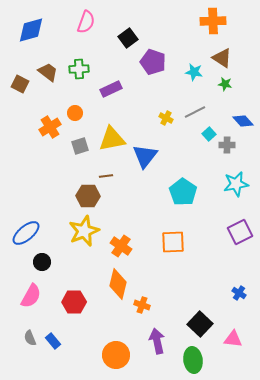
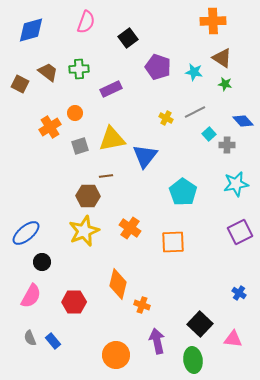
purple pentagon at (153, 62): moved 5 px right, 5 px down
orange cross at (121, 246): moved 9 px right, 18 px up
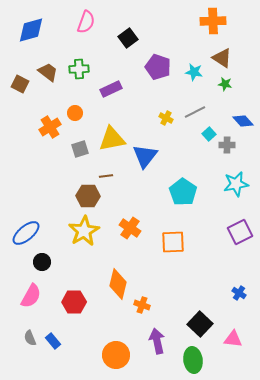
gray square at (80, 146): moved 3 px down
yellow star at (84, 231): rotated 8 degrees counterclockwise
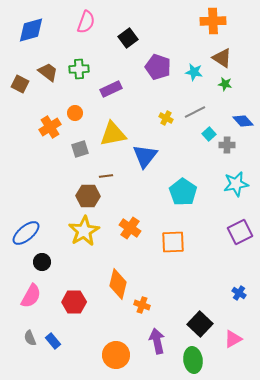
yellow triangle at (112, 139): moved 1 px right, 5 px up
pink triangle at (233, 339): rotated 36 degrees counterclockwise
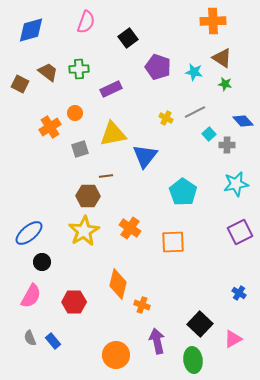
blue ellipse at (26, 233): moved 3 px right
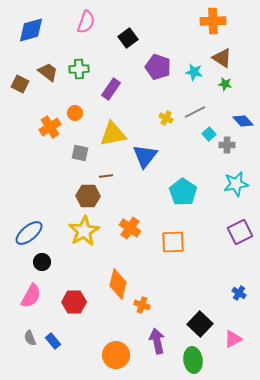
purple rectangle at (111, 89): rotated 30 degrees counterclockwise
gray square at (80, 149): moved 4 px down; rotated 30 degrees clockwise
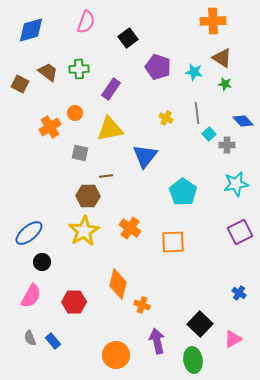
gray line at (195, 112): moved 2 px right, 1 px down; rotated 70 degrees counterclockwise
yellow triangle at (113, 134): moved 3 px left, 5 px up
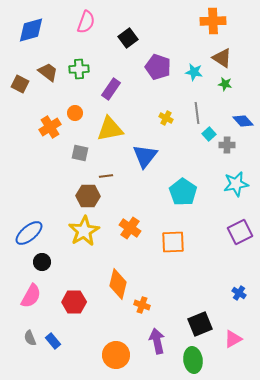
black square at (200, 324): rotated 25 degrees clockwise
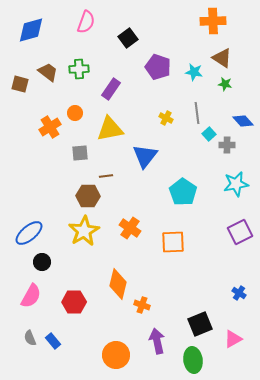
brown square at (20, 84): rotated 12 degrees counterclockwise
gray square at (80, 153): rotated 18 degrees counterclockwise
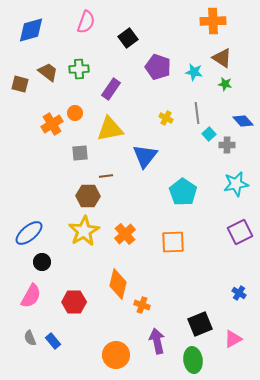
orange cross at (50, 127): moved 2 px right, 3 px up
orange cross at (130, 228): moved 5 px left, 6 px down; rotated 15 degrees clockwise
